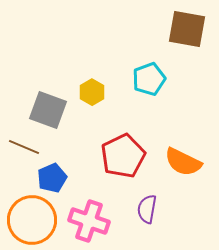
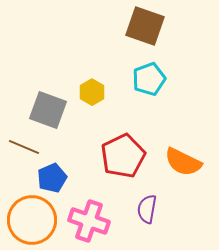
brown square: moved 42 px left, 3 px up; rotated 9 degrees clockwise
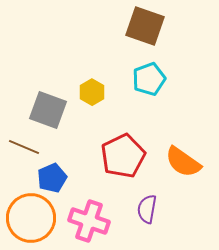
orange semicircle: rotated 9 degrees clockwise
orange circle: moved 1 px left, 2 px up
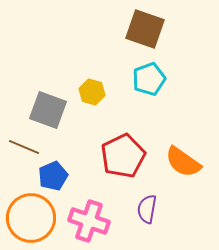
brown square: moved 3 px down
yellow hexagon: rotated 15 degrees counterclockwise
blue pentagon: moved 1 px right, 2 px up
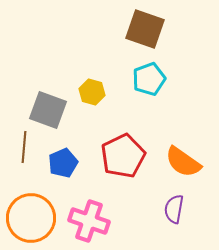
brown line: rotated 72 degrees clockwise
blue pentagon: moved 10 px right, 13 px up
purple semicircle: moved 27 px right
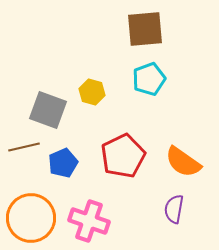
brown square: rotated 24 degrees counterclockwise
brown line: rotated 72 degrees clockwise
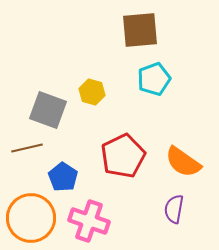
brown square: moved 5 px left, 1 px down
cyan pentagon: moved 5 px right
brown line: moved 3 px right, 1 px down
blue pentagon: moved 14 px down; rotated 16 degrees counterclockwise
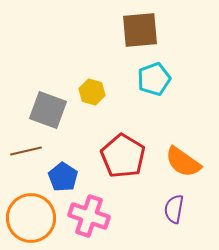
brown line: moved 1 px left, 3 px down
red pentagon: rotated 15 degrees counterclockwise
pink cross: moved 5 px up
